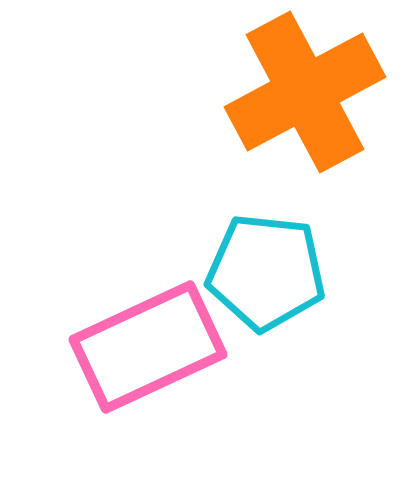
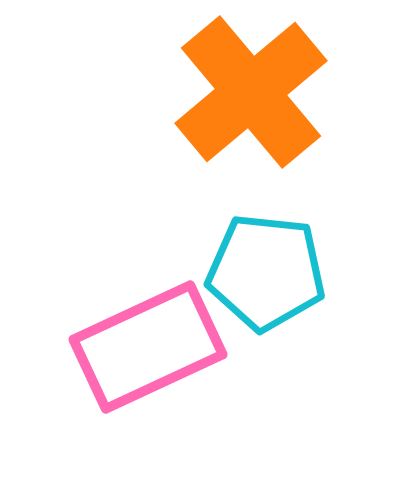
orange cross: moved 54 px left; rotated 12 degrees counterclockwise
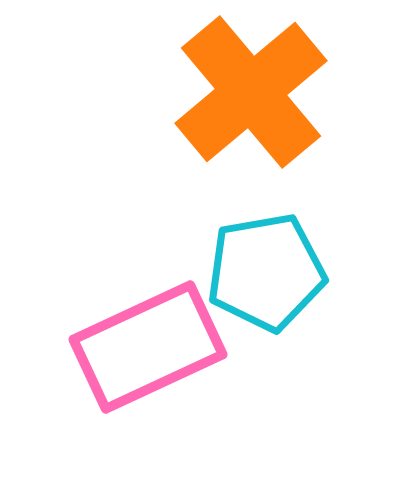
cyan pentagon: rotated 16 degrees counterclockwise
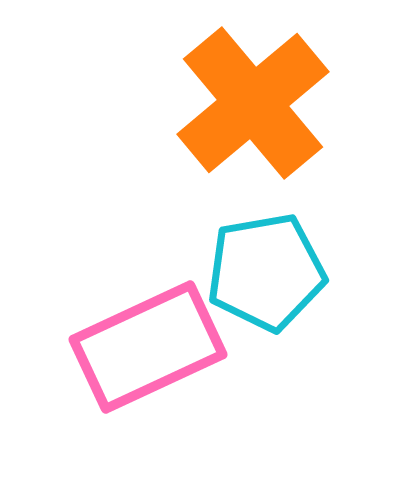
orange cross: moved 2 px right, 11 px down
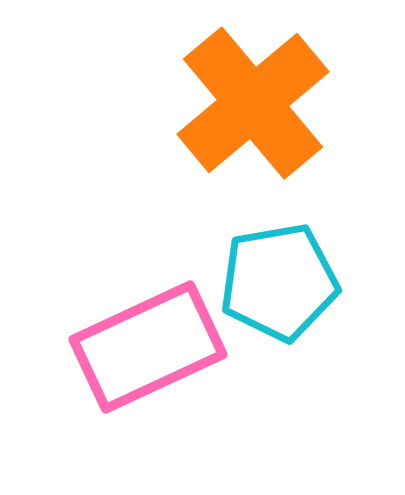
cyan pentagon: moved 13 px right, 10 px down
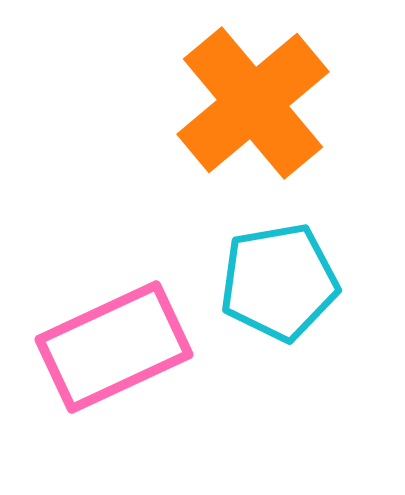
pink rectangle: moved 34 px left
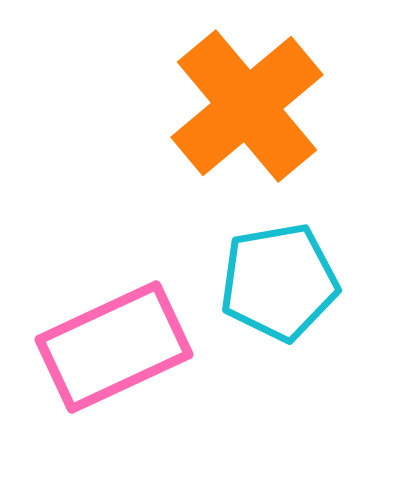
orange cross: moved 6 px left, 3 px down
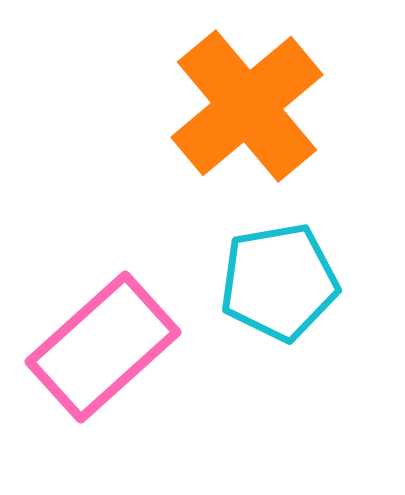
pink rectangle: moved 11 px left; rotated 17 degrees counterclockwise
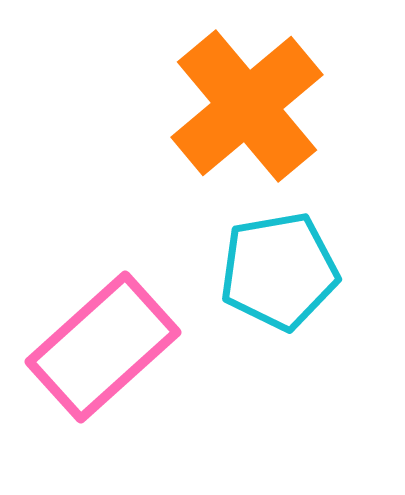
cyan pentagon: moved 11 px up
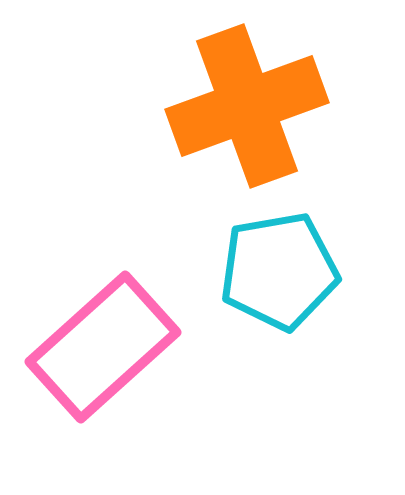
orange cross: rotated 20 degrees clockwise
